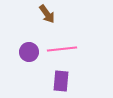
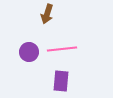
brown arrow: rotated 54 degrees clockwise
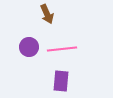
brown arrow: rotated 42 degrees counterclockwise
purple circle: moved 5 px up
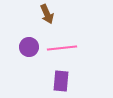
pink line: moved 1 px up
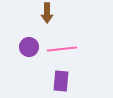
brown arrow: moved 1 px up; rotated 24 degrees clockwise
pink line: moved 1 px down
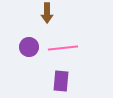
pink line: moved 1 px right, 1 px up
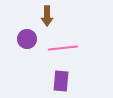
brown arrow: moved 3 px down
purple circle: moved 2 px left, 8 px up
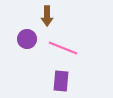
pink line: rotated 28 degrees clockwise
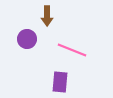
pink line: moved 9 px right, 2 px down
purple rectangle: moved 1 px left, 1 px down
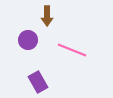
purple circle: moved 1 px right, 1 px down
purple rectangle: moved 22 px left; rotated 35 degrees counterclockwise
